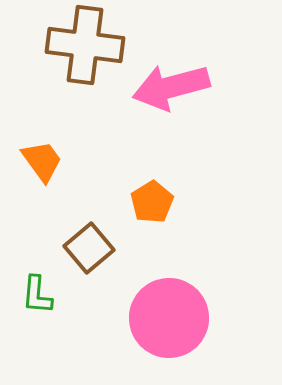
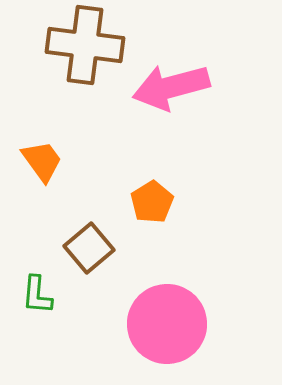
pink circle: moved 2 px left, 6 px down
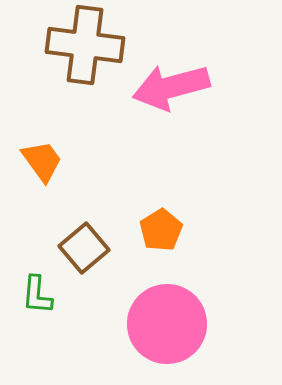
orange pentagon: moved 9 px right, 28 px down
brown square: moved 5 px left
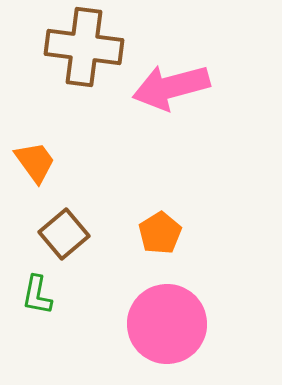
brown cross: moved 1 px left, 2 px down
orange trapezoid: moved 7 px left, 1 px down
orange pentagon: moved 1 px left, 3 px down
brown square: moved 20 px left, 14 px up
green L-shape: rotated 6 degrees clockwise
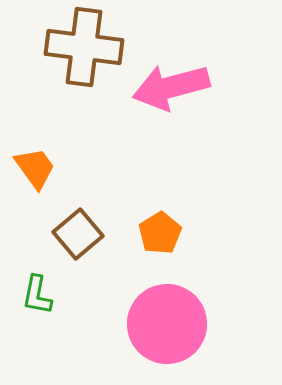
orange trapezoid: moved 6 px down
brown square: moved 14 px right
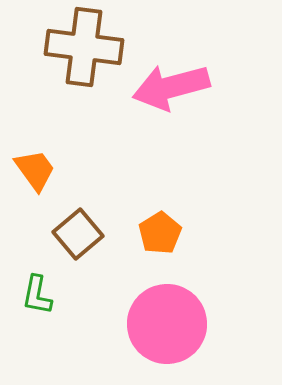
orange trapezoid: moved 2 px down
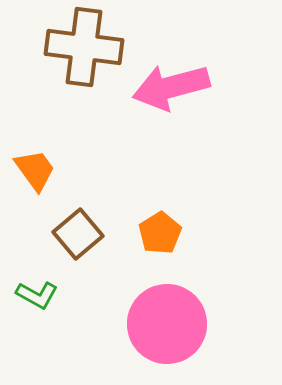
green L-shape: rotated 72 degrees counterclockwise
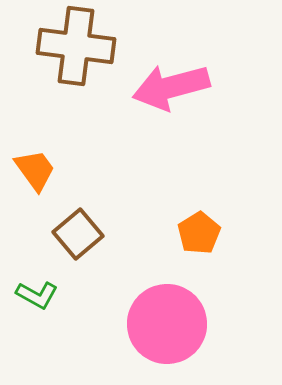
brown cross: moved 8 px left, 1 px up
orange pentagon: moved 39 px right
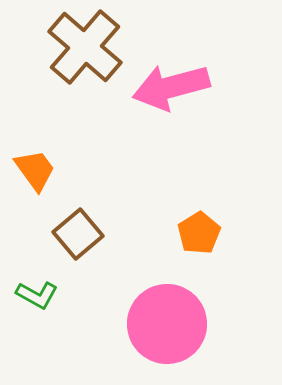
brown cross: moved 9 px right, 1 px down; rotated 34 degrees clockwise
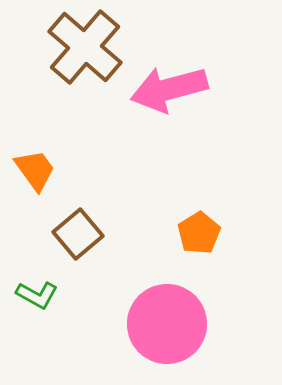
pink arrow: moved 2 px left, 2 px down
